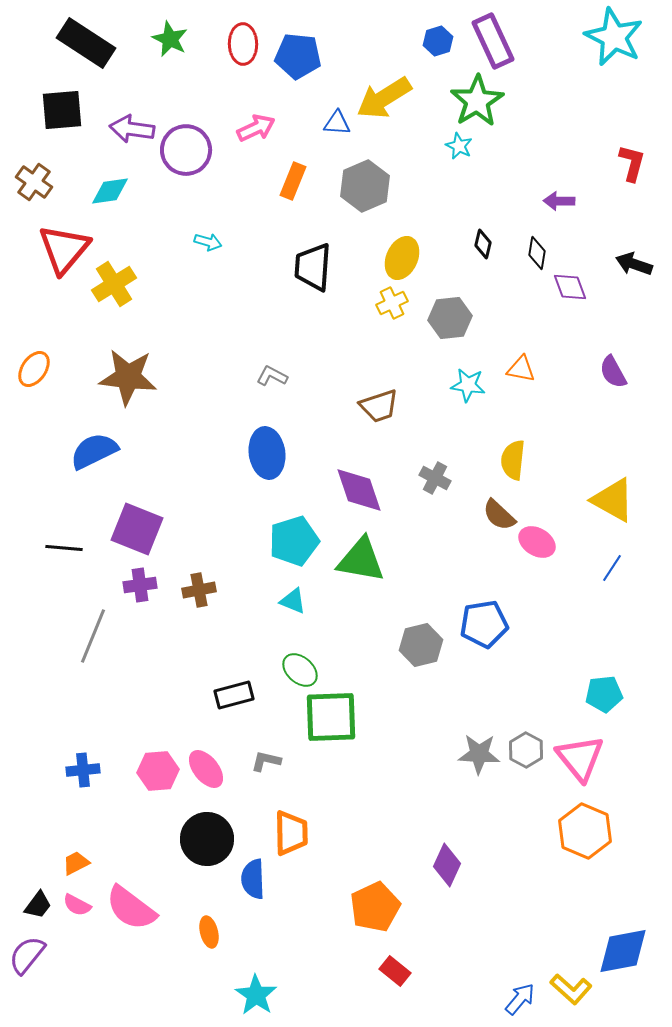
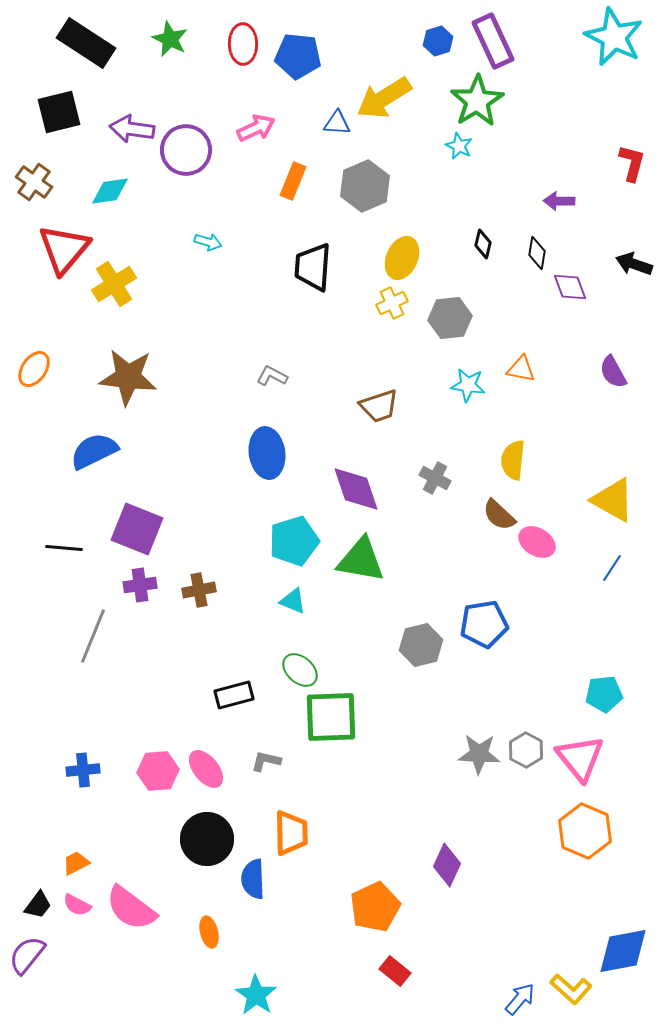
black square at (62, 110): moved 3 px left, 2 px down; rotated 9 degrees counterclockwise
purple diamond at (359, 490): moved 3 px left, 1 px up
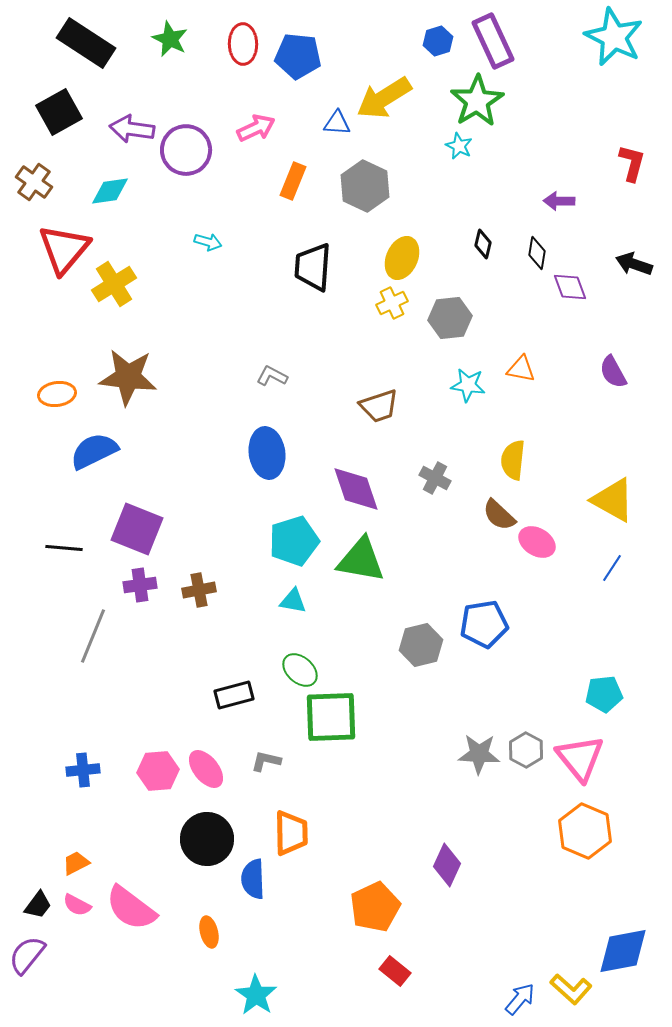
black square at (59, 112): rotated 15 degrees counterclockwise
gray hexagon at (365, 186): rotated 12 degrees counterclockwise
orange ellipse at (34, 369): moved 23 px right, 25 px down; rotated 48 degrees clockwise
cyan triangle at (293, 601): rotated 12 degrees counterclockwise
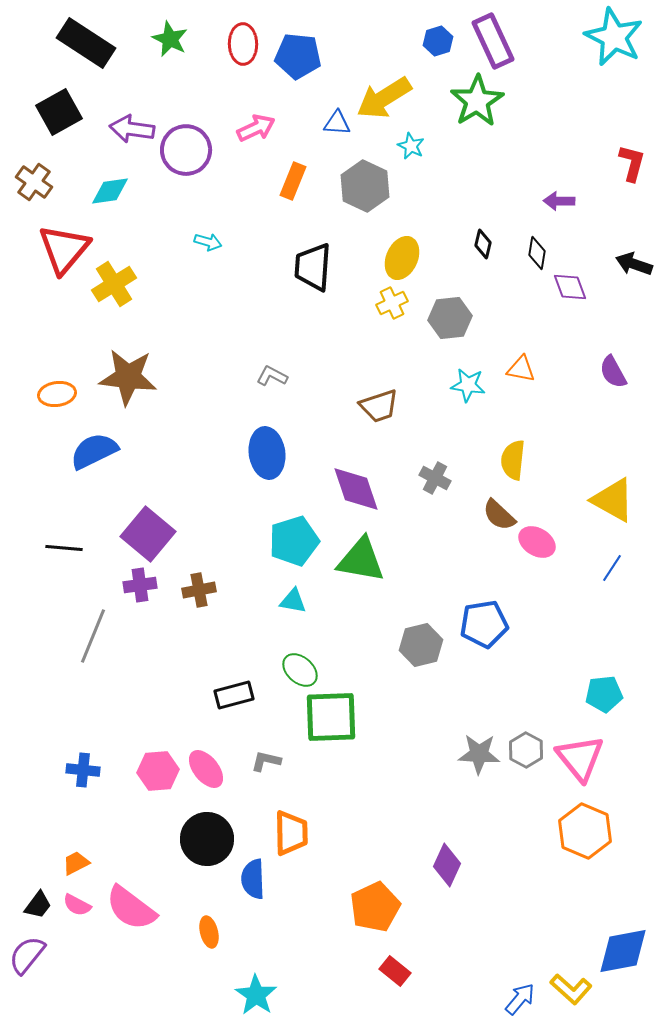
cyan star at (459, 146): moved 48 px left
purple square at (137, 529): moved 11 px right, 5 px down; rotated 18 degrees clockwise
blue cross at (83, 770): rotated 12 degrees clockwise
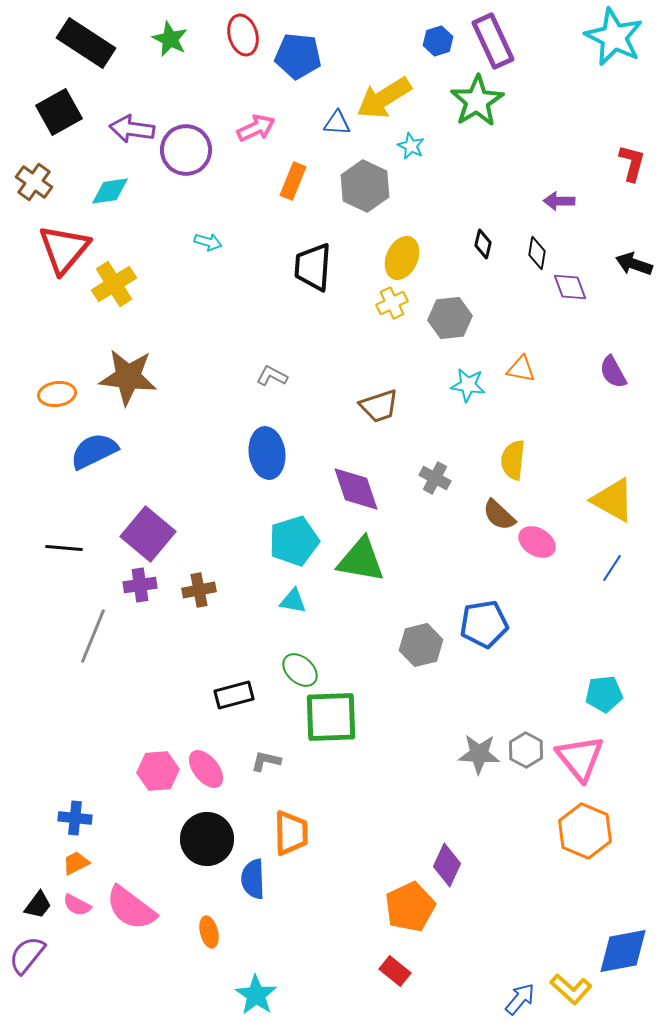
red ellipse at (243, 44): moved 9 px up; rotated 15 degrees counterclockwise
blue cross at (83, 770): moved 8 px left, 48 px down
orange pentagon at (375, 907): moved 35 px right
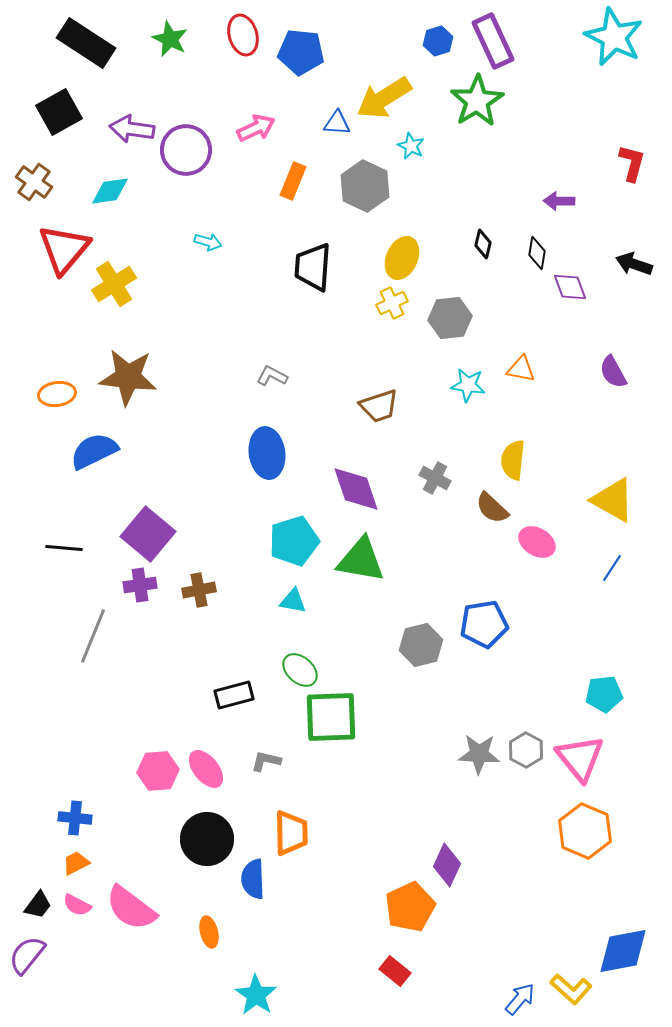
blue pentagon at (298, 56): moved 3 px right, 4 px up
brown semicircle at (499, 515): moved 7 px left, 7 px up
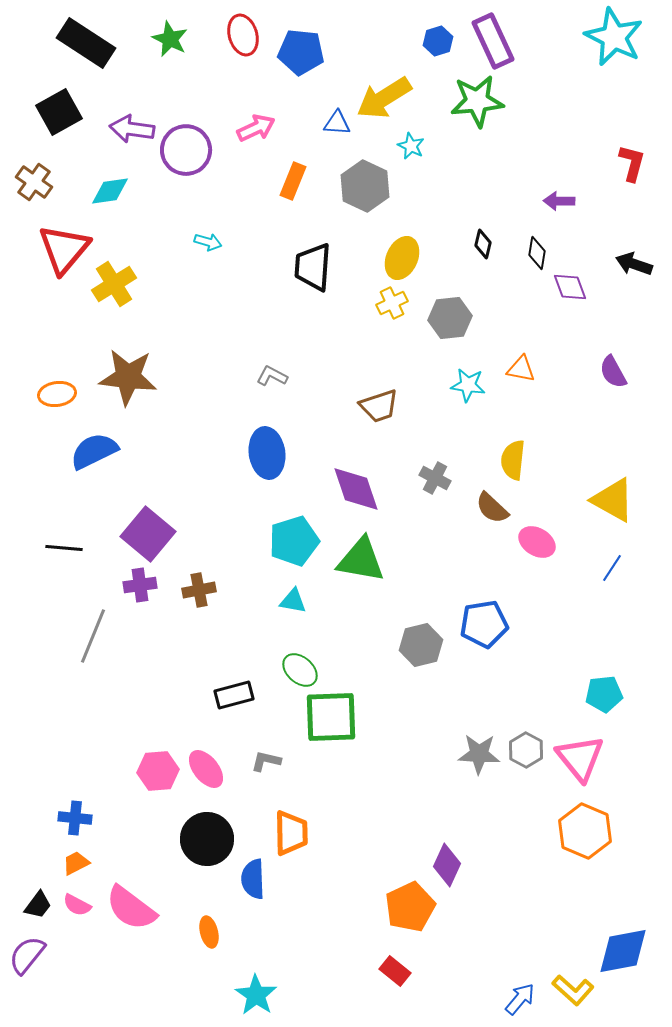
green star at (477, 101): rotated 26 degrees clockwise
yellow L-shape at (571, 989): moved 2 px right, 1 px down
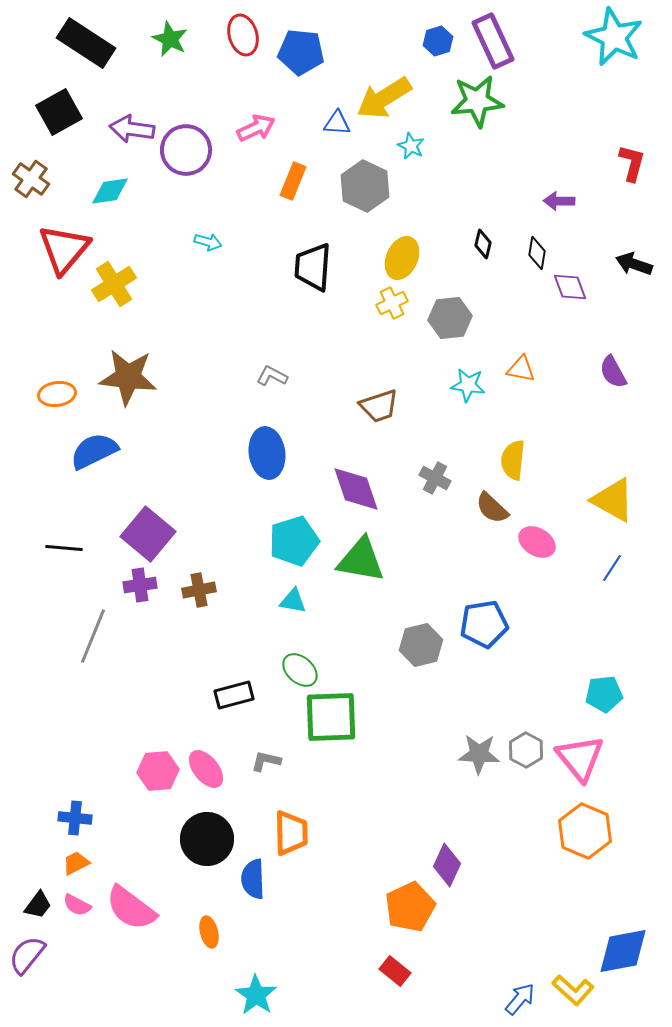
brown cross at (34, 182): moved 3 px left, 3 px up
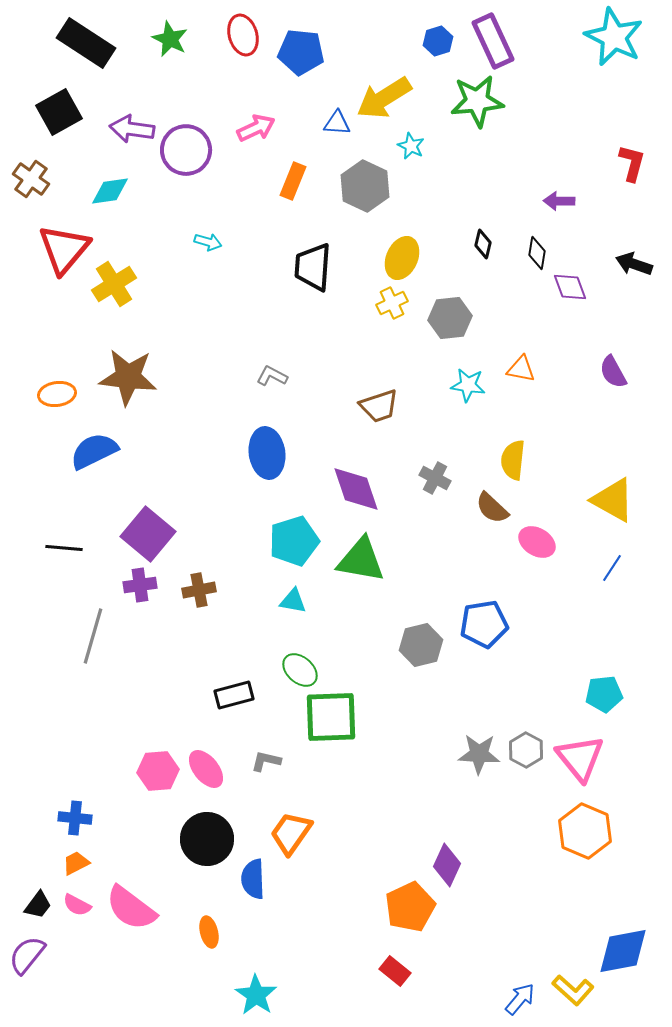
gray line at (93, 636): rotated 6 degrees counterclockwise
orange trapezoid at (291, 833): rotated 144 degrees counterclockwise
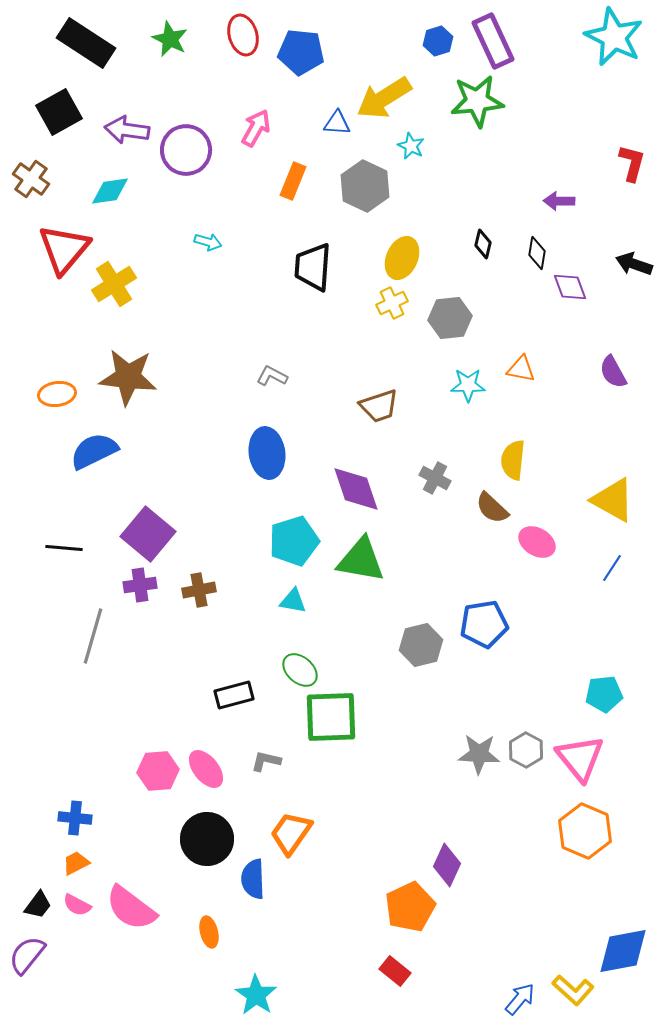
pink arrow at (256, 128): rotated 36 degrees counterclockwise
purple arrow at (132, 129): moved 5 px left, 1 px down
cyan star at (468, 385): rotated 8 degrees counterclockwise
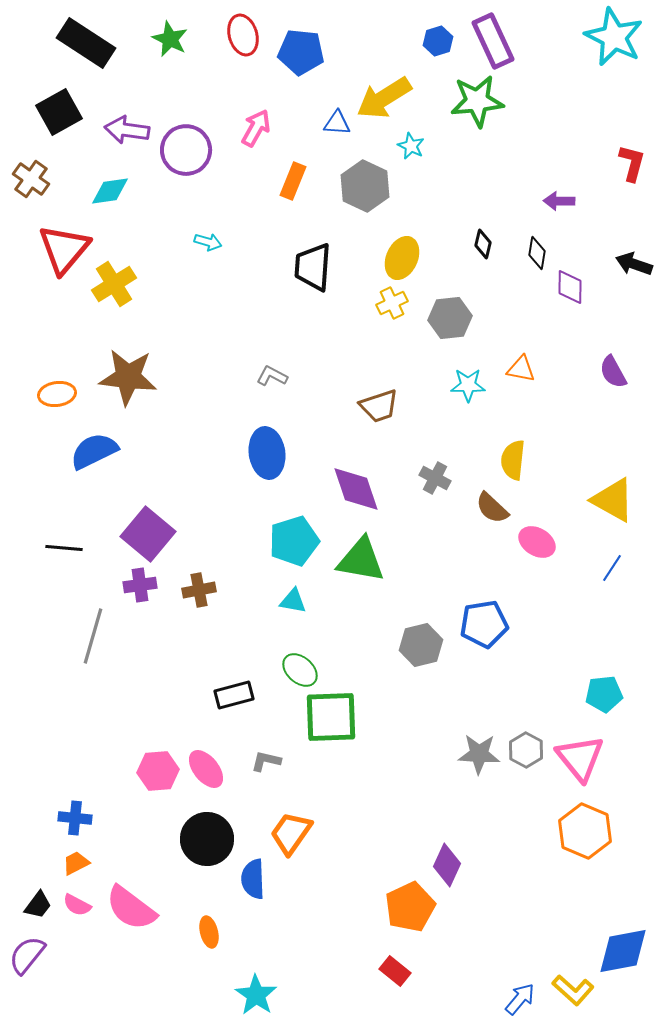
purple diamond at (570, 287): rotated 21 degrees clockwise
